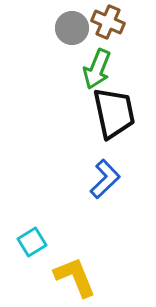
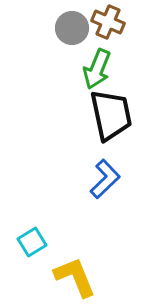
black trapezoid: moved 3 px left, 2 px down
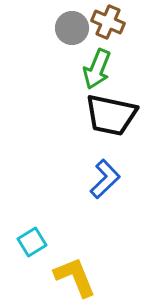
black trapezoid: rotated 114 degrees clockwise
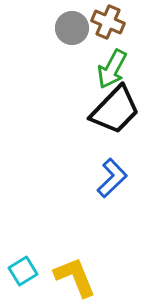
green arrow: moved 15 px right; rotated 6 degrees clockwise
black trapezoid: moved 4 px right, 5 px up; rotated 58 degrees counterclockwise
blue L-shape: moved 7 px right, 1 px up
cyan square: moved 9 px left, 29 px down
